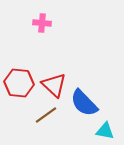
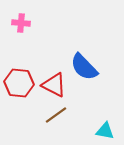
pink cross: moved 21 px left
red triangle: rotated 16 degrees counterclockwise
blue semicircle: moved 36 px up
brown line: moved 10 px right
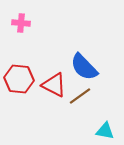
red hexagon: moved 4 px up
brown line: moved 24 px right, 19 px up
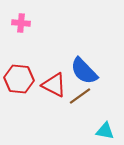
blue semicircle: moved 4 px down
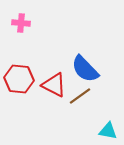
blue semicircle: moved 1 px right, 2 px up
cyan triangle: moved 3 px right
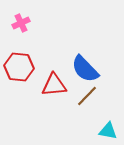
pink cross: rotated 30 degrees counterclockwise
red hexagon: moved 12 px up
red triangle: rotated 32 degrees counterclockwise
brown line: moved 7 px right; rotated 10 degrees counterclockwise
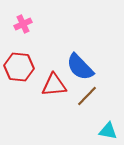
pink cross: moved 2 px right, 1 px down
blue semicircle: moved 5 px left, 2 px up
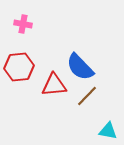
pink cross: rotated 36 degrees clockwise
red hexagon: rotated 12 degrees counterclockwise
